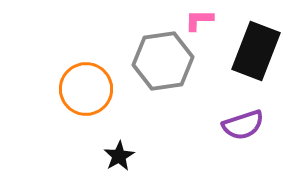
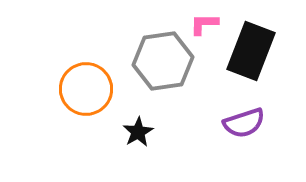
pink L-shape: moved 5 px right, 4 px down
black rectangle: moved 5 px left
purple semicircle: moved 1 px right, 2 px up
black star: moved 19 px right, 24 px up
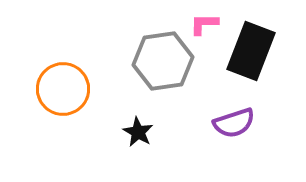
orange circle: moved 23 px left
purple semicircle: moved 10 px left
black star: rotated 12 degrees counterclockwise
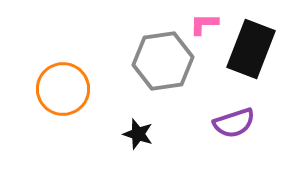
black rectangle: moved 2 px up
black star: moved 2 px down; rotated 12 degrees counterclockwise
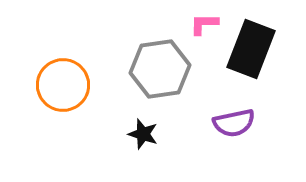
gray hexagon: moved 3 px left, 8 px down
orange circle: moved 4 px up
purple semicircle: rotated 6 degrees clockwise
black star: moved 5 px right
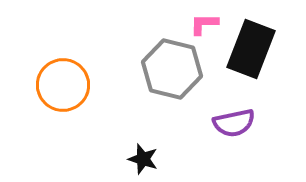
gray hexagon: moved 12 px right; rotated 22 degrees clockwise
black star: moved 25 px down
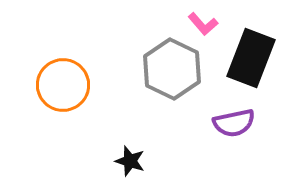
pink L-shape: moved 1 px left; rotated 132 degrees counterclockwise
black rectangle: moved 9 px down
gray hexagon: rotated 12 degrees clockwise
black star: moved 13 px left, 2 px down
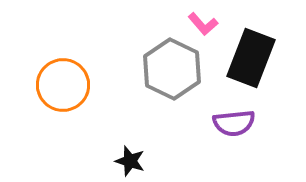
purple semicircle: rotated 6 degrees clockwise
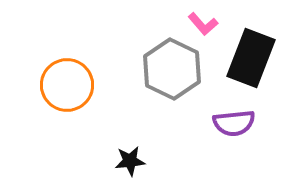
orange circle: moved 4 px right
black star: rotated 24 degrees counterclockwise
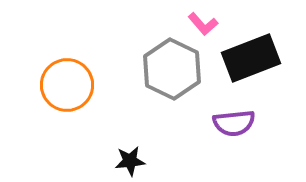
black rectangle: rotated 48 degrees clockwise
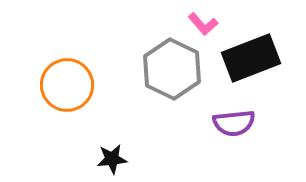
black star: moved 18 px left, 2 px up
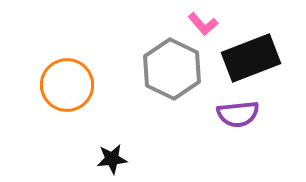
purple semicircle: moved 4 px right, 9 px up
